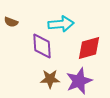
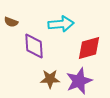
purple diamond: moved 8 px left
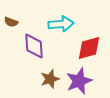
brown star: rotated 18 degrees counterclockwise
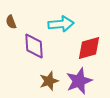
brown semicircle: rotated 48 degrees clockwise
brown star: moved 1 px left, 2 px down
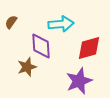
brown semicircle: rotated 56 degrees clockwise
purple diamond: moved 7 px right
brown star: moved 22 px left, 14 px up
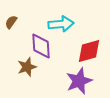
red diamond: moved 3 px down
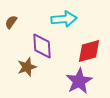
cyan arrow: moved 3 px right, 5 px up
purple diamond: moved 1 px right
purple star: rotated 8 degrees counterclockwise
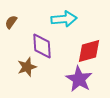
purple star: moved 2 px up; rotated 12 degrees counterclockwise
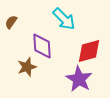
cyan arrow: rotated 50 degrees clockwise
